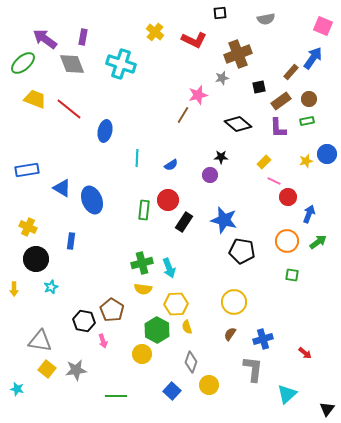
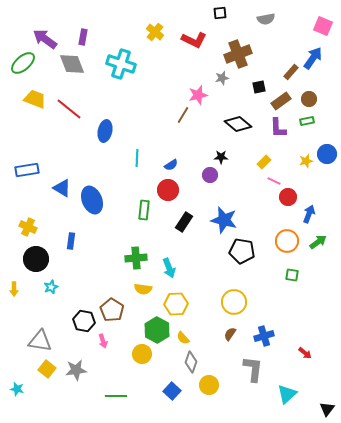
red circle at (168, 200): moved 10 px up
green cross at (142, 263): moved 6 px left, 5 px up; rotated 10 degrees clockwise
yellow semicircle at (187, 327): moved 4 px left, 11 px down; rotated 24 degrees counterclockwise
blue cross at (263, 339): moved 1 px right, 3 px up
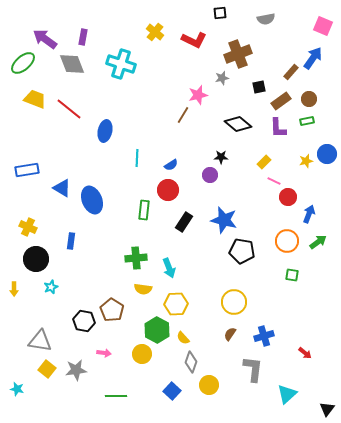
pink arrow at (103, 341): moved 1 px right, 12 px down; rotated 64 degrees counterclockwise
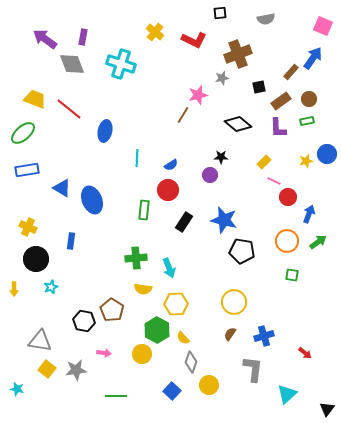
green ellipse at (23, 63): moved 70 px down
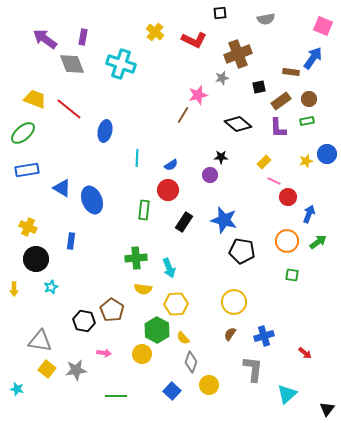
brown rectangle at (291, 72): rotated 56 degrees clockwise
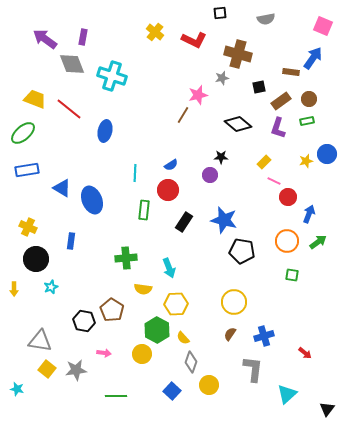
brown cross at (238, 54): rotated 36 degrees clockwise
cyan cross at (121, 64): moved 9 px left, 12 px down
purple L-shape at (278, 128): rotated 20 degrees clockwise
cyan line at (137, 158): moved 2 px left, 15 px down
green cross at (136, 258): moved 10 px left
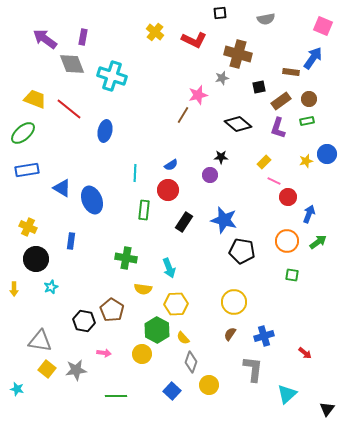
green cross at (126, 258): rotated 15 degrees clockwise
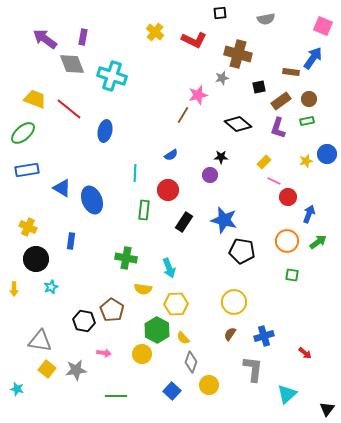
blue semicircle at (171, 165): moved 10 px up
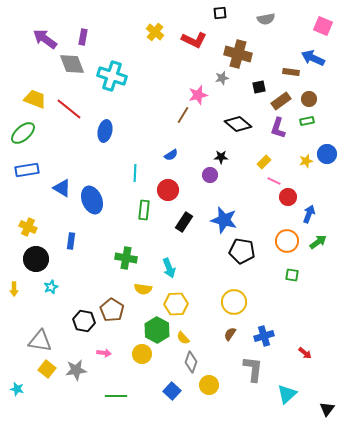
blue arrow at (313, 58): rotated 100 degrees counterclockwise
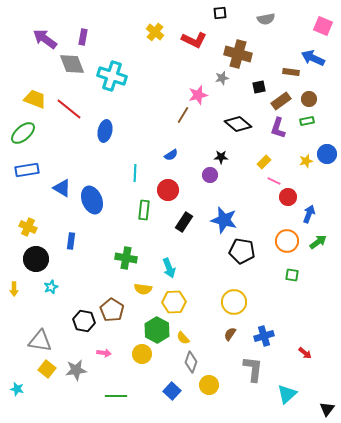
yellow hexagon at (176, 304): moved 2 px left, 2 px up
